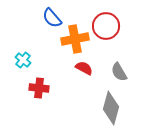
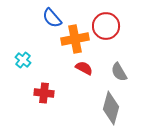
red cross: moved 5 px right, 5 px down
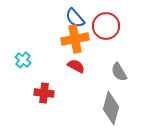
blue semicircle: moved 23 px right
red semicircle: moved 8 px left, 2 px up
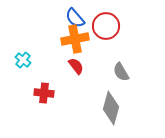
red semicircle: rotated 24 degrees clockwise
gray semicircle: moved 2 px right
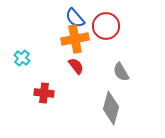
cyan cross: moved 1 px left, 2 px up
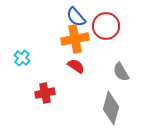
blue semicircle: moved 1 px right, 1 px up
red semicircle: rotated 18 degrees counterclockwise
red cross: moved 1 px right; rotated 18 degrees counterclockwise
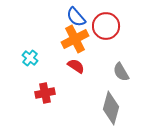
orange cross: rotated 16 degrees counterclockwise
cyan cross: moved 8 px right
